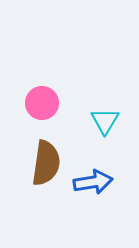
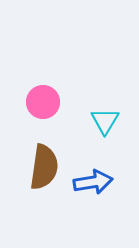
pink circle: moved 1 px right, 1 px up
brown semicircle: moved 2 px left, 4 px down
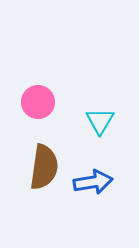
pink circle: moved 5 px left
cyan triangle: moved 5 px left
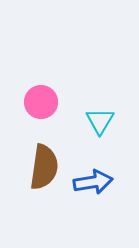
pink circle: moved 3 px right
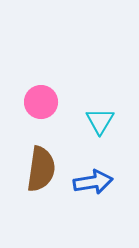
brown semicircle: moved 3 px left, 2 px down
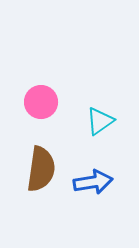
cyan triangle: rotated 24 degrees clockwise
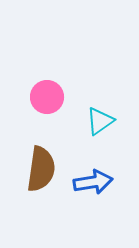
pink circle: moved 6 px right, 5 px up
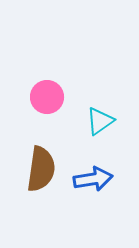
blue arrow: moved 3 px up
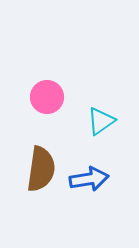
cyan triangle: moved 1 px right
blue arrow: moved 4 px left
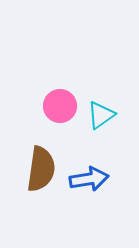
pink circle: moved 13 px right, 9 px down
cyan triangle: moved 6 px up
